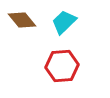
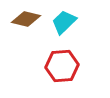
brown diamond: moved 4 px right, 1 px up; rotated 36 degrees counterclockwise
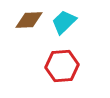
brown diamond: moved 3 px right, 1 px down; rotated 16 degrees counterclockwise
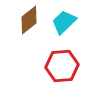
brown diamond: rotated 36 degrees counterclockwise
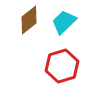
red hexagon: rotated 12 degrees counterclockwise
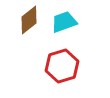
cyan trapezoid: rotated 24 degrees clockwise
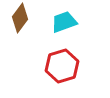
brown diamond: moved 9 px left, 2 px up; rotated 16 degrees counterclockwise
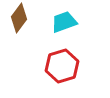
brown diamond: moved 1 px left
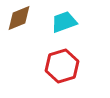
brown diamond: rotated 32 degrees clockwise
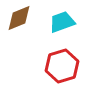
cyan trapezoid: moved 2 px left
